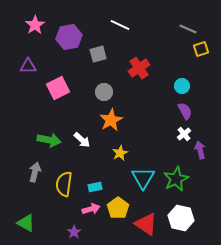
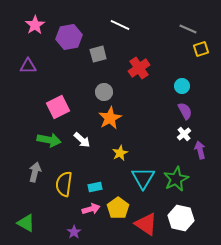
pink square: moved 19 px down
orange star: moved 1 px left, 2 px up
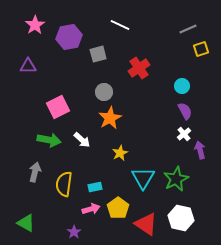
gray line: rotated 48 degrees counterclockwise
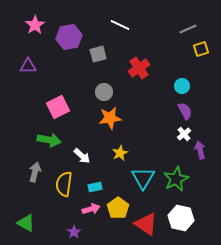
orange star: rotated 20 degrees clockwise
white arrow: moved 16 px down
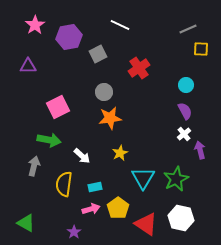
yellow square: rotated 21 degrees clockwise
gray square: rotated 12 degrees counterclockwise
cyan circle: moved 4 px right, 1 px up
gray arrow: moved 1 px left, 6 px up
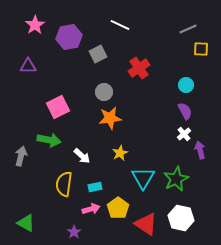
gray arrow: moved 13 px left, 10 px up
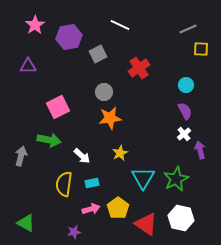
cyan rectangle: moved 3 px left, 4 px up
purple star: rotated 24 degrees clockwise
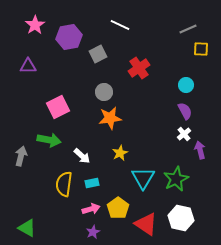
green triangle: moved 1 px right, 5 px down
purple star: moved 19 px right; rotated 16 degrees counterclockwise
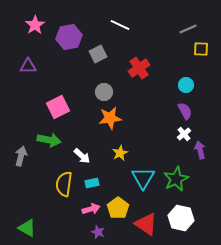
purple star: moved 5 px right; rotated 24 degrees counterclockwise
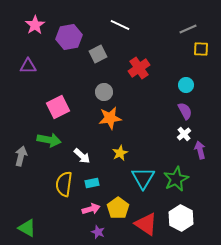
white hexagon: rotated 15 degrees clockwise
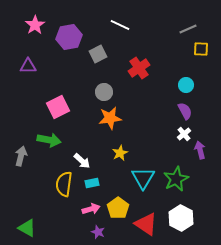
white arrow: moved 5 px down
